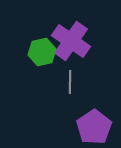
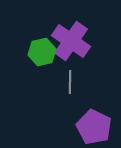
purple pentagon: rotated 12 degrees counterclockwise
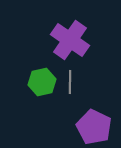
purple cross: moved 1 px left, 1 px up
green hexagon: moved 30 px down
